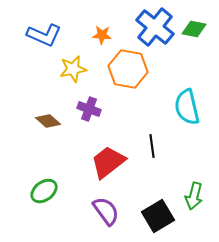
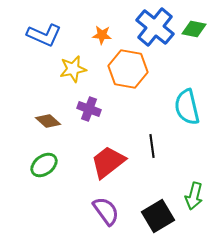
green ellipse: moved 26 px up
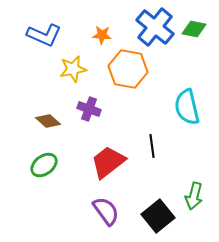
black square: rotated 8 degrees counterclockwise
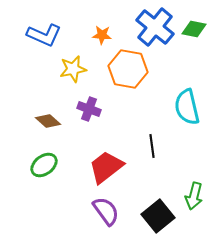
red trapezoid: moved 2 px left, 5 px down
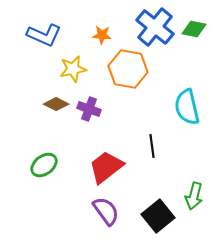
brown diamond: moved 8 px right, 17 px up; rotated 15 degrees counterclockwise
